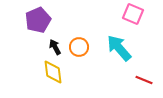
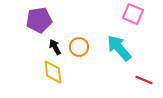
purple pentagon: moved 1 px right; rotated 15 degrees clockwise
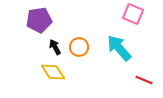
yellow diamond: rotated 25 degrees counterclockwise
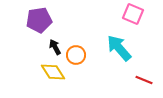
orange circle: moved 3 px left, 8 px down
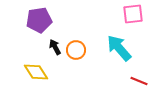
pink square: rotated 30 degrees counterclockwise
orange circle: moved 5 px up
yellow diamond: moved 17 px left
red line: moved 5 px left, 1 px down
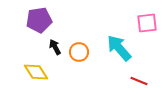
pink square: moved 14 px right, 9 px down
orange circle: moved 3 px right, 2 px down
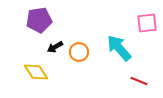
black arrow: rotated 91 degrees counterclockwise
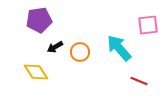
pink square: moved 1 px right, 2 px down
orange circle: moved 1 px right
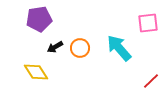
purple pentagon: moved 1 px up
pink square: moved 2 px up
orange circle: moved 4 px up
red line: moved 12 px right; rotated 66 degrees counterclockwise
